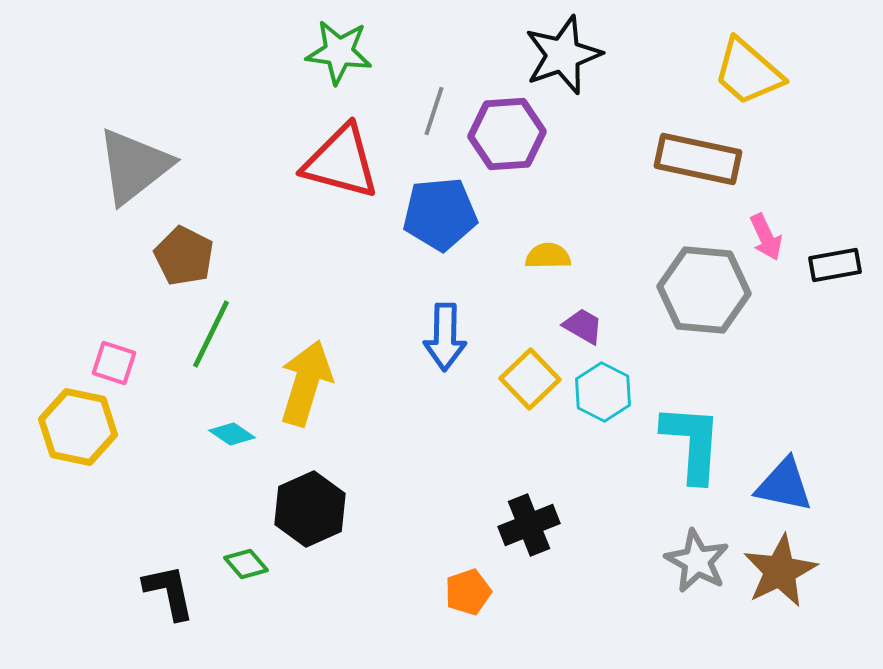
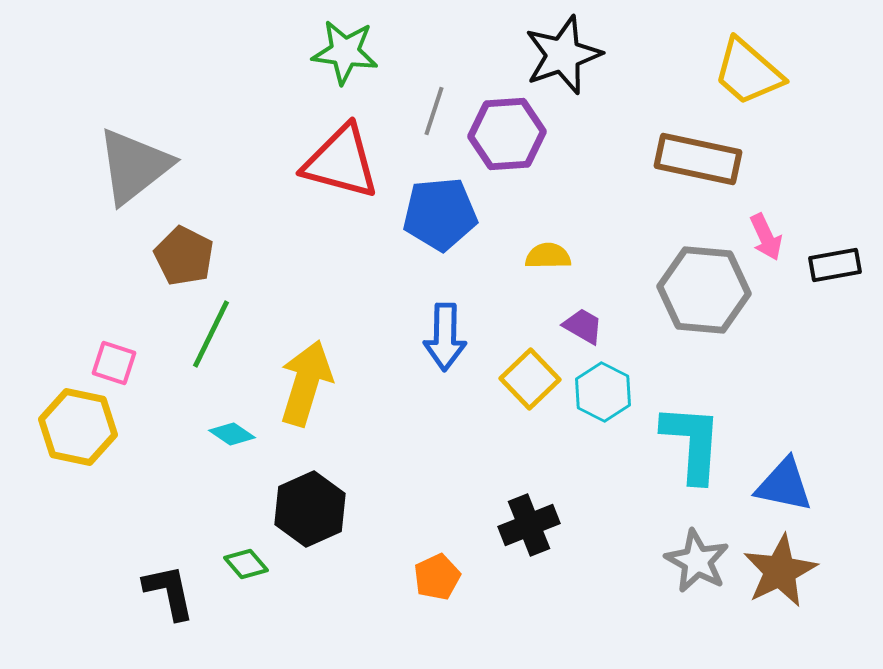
green star: moved 6 px right
orange pentagon: moved 31 px left, 15 px up; rotated 6 degrees counterclockwise
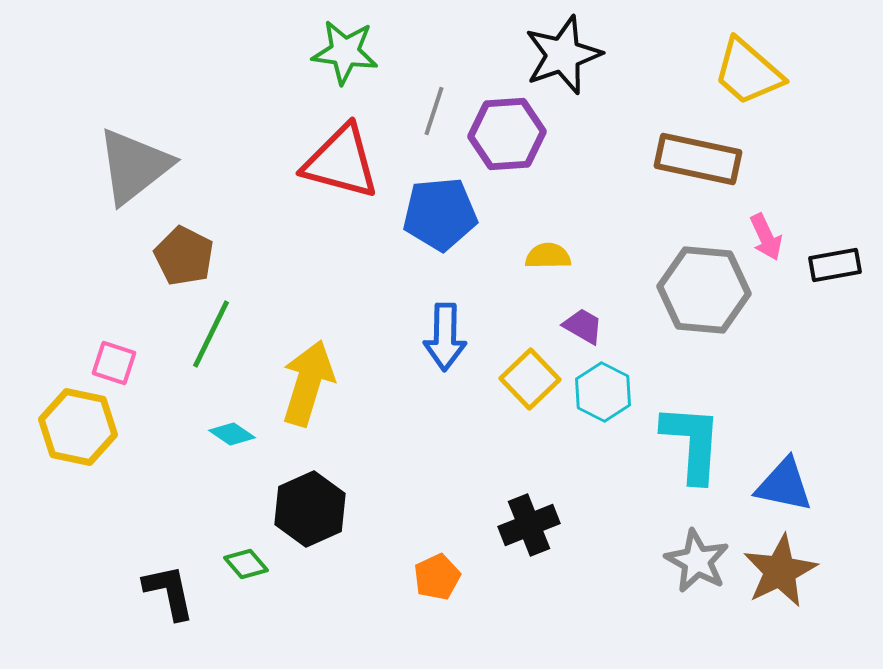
yellow arrow: moved 2 px right
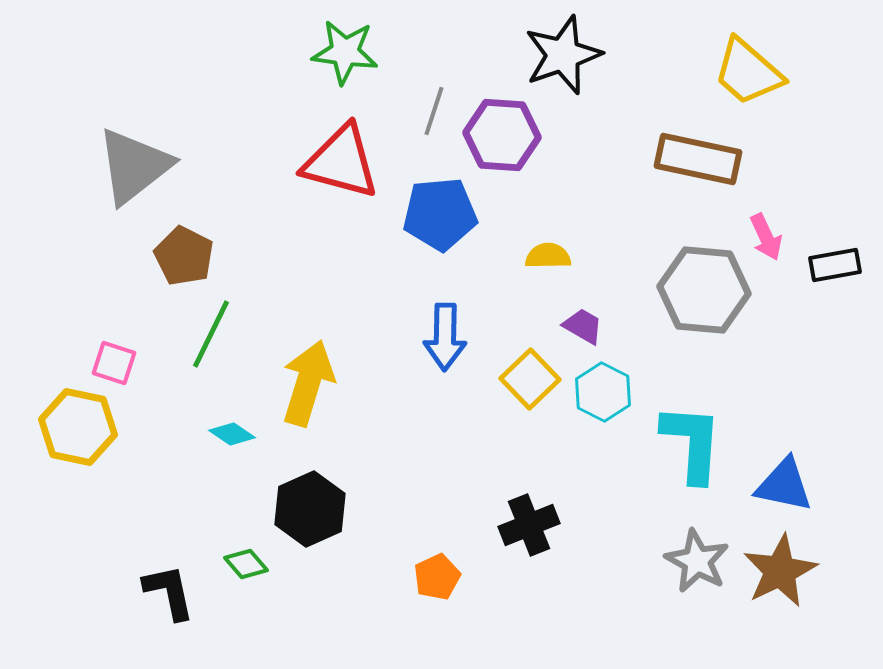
purple hexagon: moved 5 px left, 1 px down; rotated 8 degrees clockwise
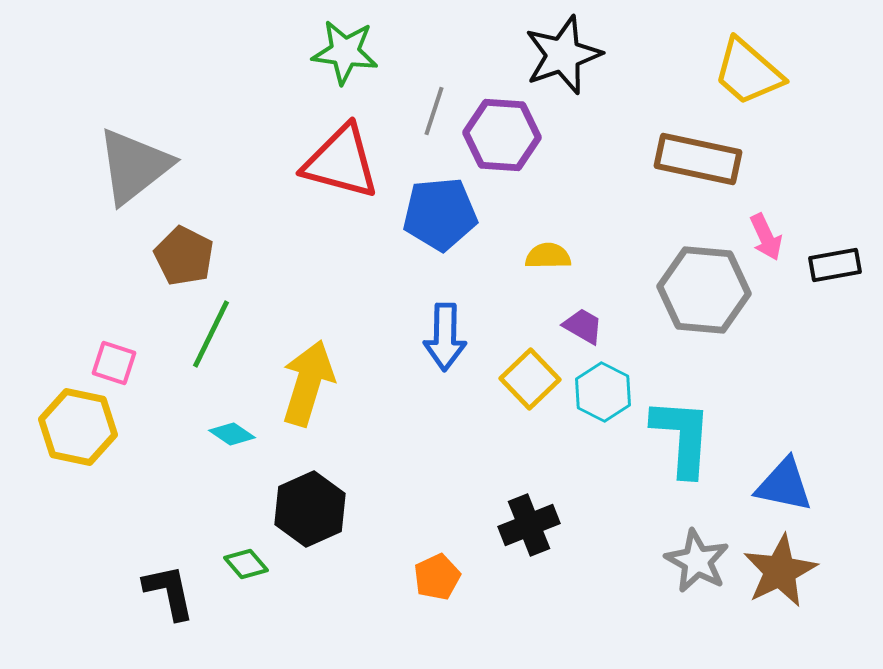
cyan L-shape: moved 10 px left, 6 px up
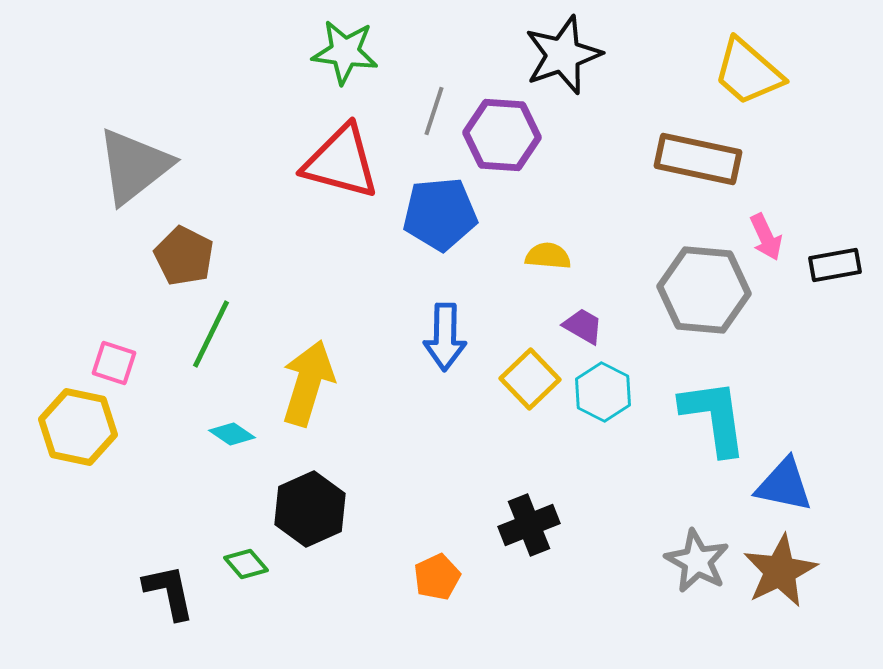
yellow semicircle: rotated 6 degrees clockwise
cyan L-shape: moved 32 px right, 20 px up; rotated 12 degrees counterclockwise
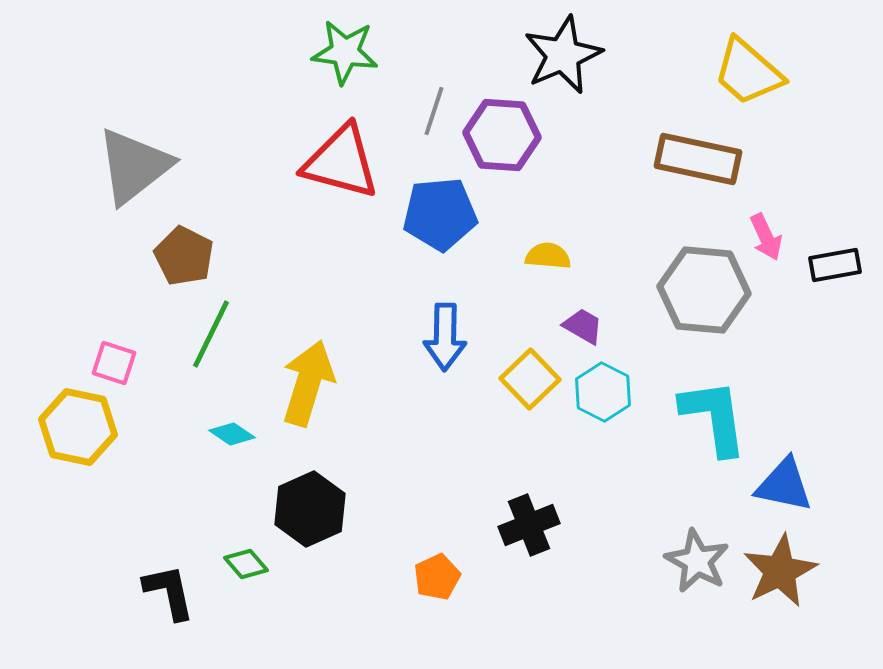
black star: rotated 4 degrees counterclockwise
